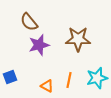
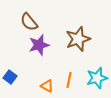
brown star: rotated 20 degrees counterclockwise
blue square: rotated 32 degrees counterclockwise
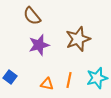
brown semicircle: moved 3 px right, 6 px up
orange triangle: moved 2 px up; rotated 16 degrees counterclockwise
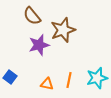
brown star: moved 15 px left, 9 px up
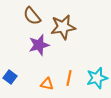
brown star: moved 3 px up; rotated 10 degrees clockwise
orange line: moved 2 px up
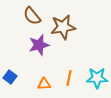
cyan star: rotated 15 degrees clockwise
orange triangle: moved 3 px left; rotated 16 degrees counterclockwise
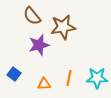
blue square: moved 4 px right, 3 px up
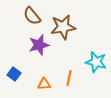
cyan star: moved 1 px left, 16 px up; rotated 15 degrees clockwise
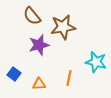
orange triangle: moved 5 px left
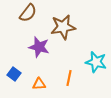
brown semicircle: moved 4 px left, 3 px up; rotated 102 degrees counterclockwise
purple star: moved 2 px down; rotated 30 degrees clockwise
